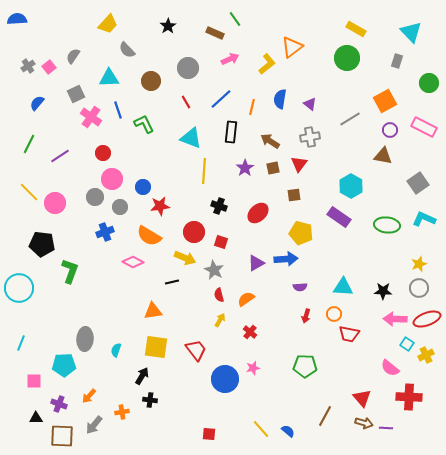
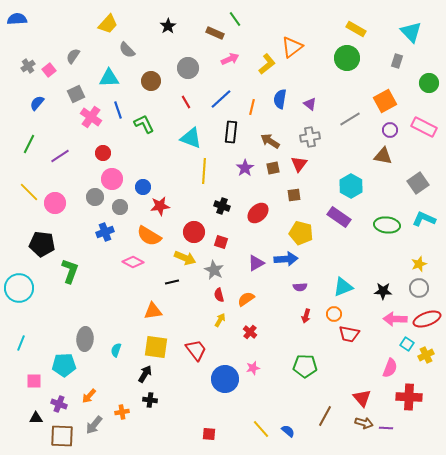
pink square at (49, 67): moved 3 px down
black cross at (219, 206): moved 3 px right
cyan triangle at (343, 287): rotated 25 degrees counterclockwise
pink semicircle at (390, 368): rotated 108 degrees counterclockwise
black arrow at (142, 376): moved 3 px right, 2 px up
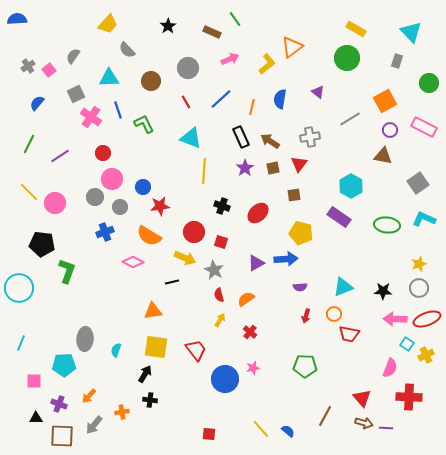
brown rectangle at (215, 33): moved 3 px left, 1 px up
purple triangle at (310, 104): moved 8 px right, 12 px up
black rectangle at (231, 132): moved 10 px right, 5 px down; rotated 30 degrees counterclockwise
green L-shape at (70, 271): moved 3 px left
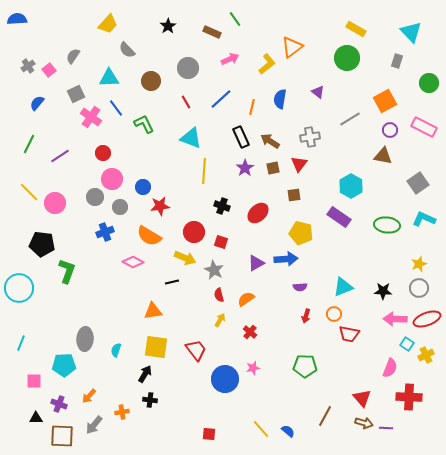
blue line at (118, 110): moved 2 px left, 2 px up; rotated 18 degrees counterclockwise
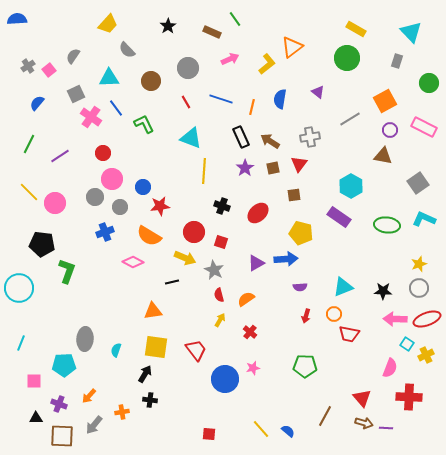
blue line at (221, 99): rotated 60 degrees clockwise
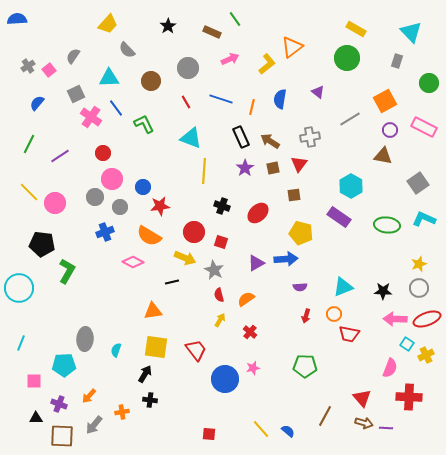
green L-shape at (67, 271): rotated 10 degrees clockwise
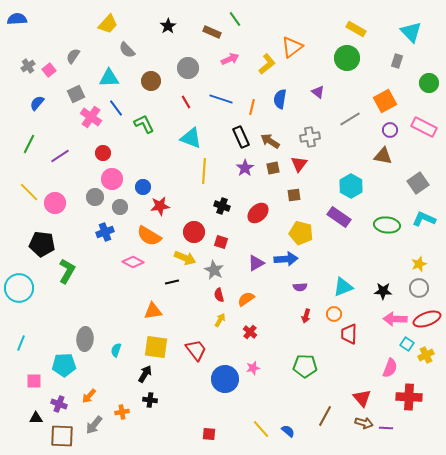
red trapezoid at (349, 334): rotated 80 degrees clockwise
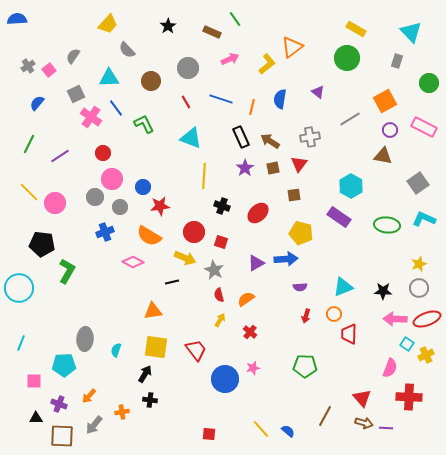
yellow line at (204, 171): moved 5 px down
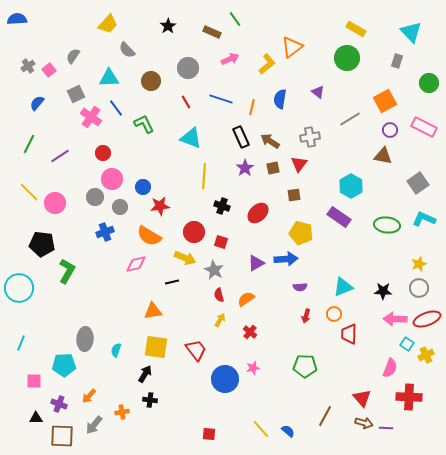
pink diamond at (133, 262): moved 3 px right, 2 px down; rotated 40 degrees counterclockwise
